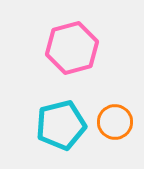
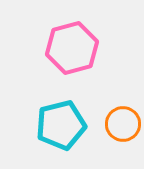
orange circle: moved 8 px right, 2 px down
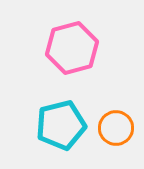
orange circle: moved 7 px left, 4 px down
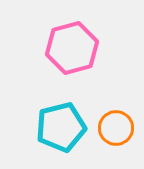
cyan pentagon: moved 2 px down
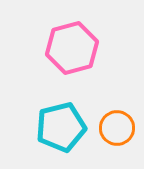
orange circle: moved 1 px right
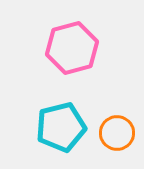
orange circle: moved 5 px down
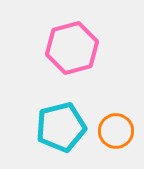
orange circle: moved 1 px left, 2 px up
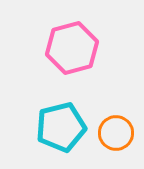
orange circle: moved 2 px down
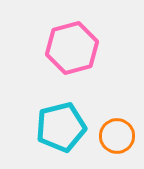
orange circle: moved 1 px right, 3 px down
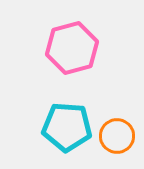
cyan pentagon: moved 6 px right; rotated 18 degrees clockwise
